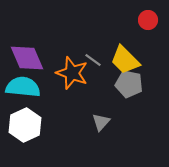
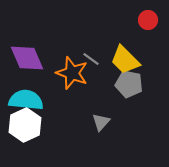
gray line: moved 2 px left, 1 px up
cyan semicircle: moved 3 px right, 13 px down
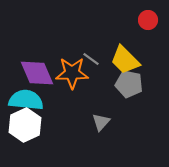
purple diamond: moved 10 px right, 15 px down
orange star: rotated 20 degrees counterclockwise
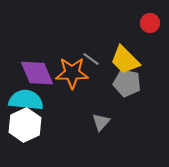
red circle: moved 2 px right, 3 px down
gray pentagon: moved 2 px left, 1 px up
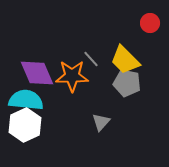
gray line: rotated 12 degrees clockwise
orange star: moved 3 px down
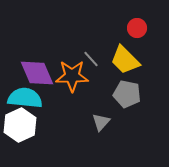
red circle: moved 13 px left, 5 px down
gray pentagon: moved 11 px down
cyan semicircle: moved 1 px left, 2 px up
white hexagon: moved 5 px left
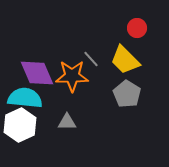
gray pentagon: rotated 20 degrees clockwise
gray triangle: moved 34 px left; rotated 48 degrees clockwise
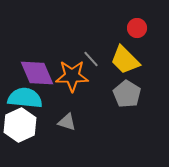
gray triangle: rotated 18 degrees clockwise
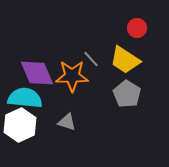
yellow trapezoid: rotated 12 degrees counterclockwise
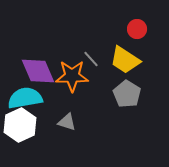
red circle: moved 1 px down
purple diamond: moved 1 px right, 2 px up
cyan semicircle: rotated 16 degrees counterclockwise
